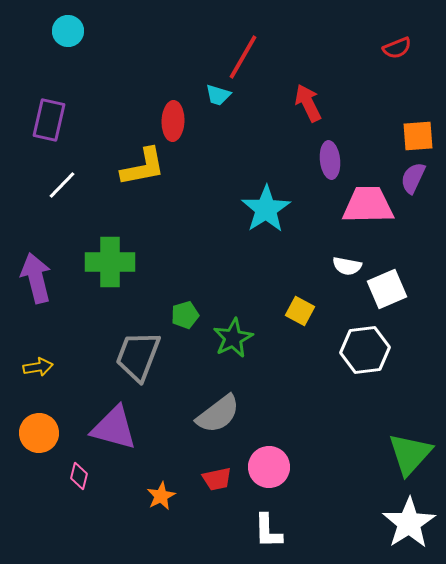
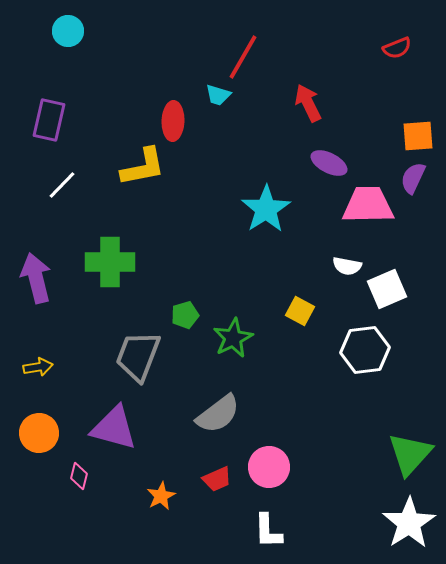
purple ellipse: moved 1 px left, 3 px down; rotated 57 degrees counterclockwise
red trapezoid: rotated 12 degrees counterclockwise
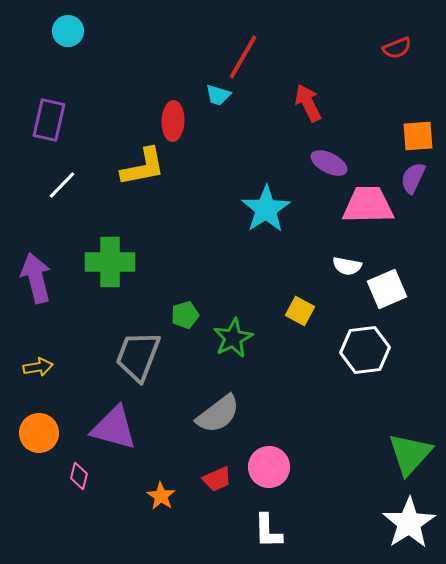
orange star: rotated 12 degrees counterclockwise
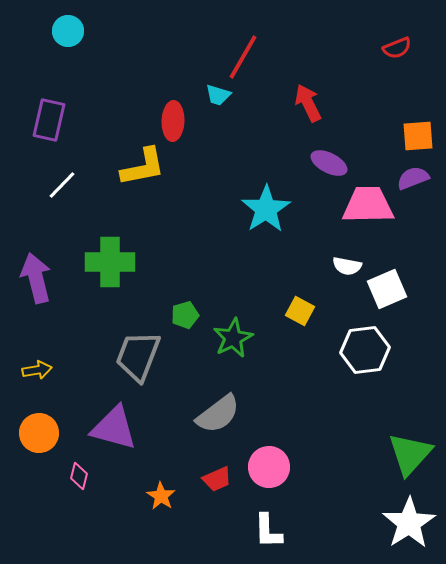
purple semicircle: rotated 44 degrees clockwise
yellow arrow: moved 1 px left, 3 px down
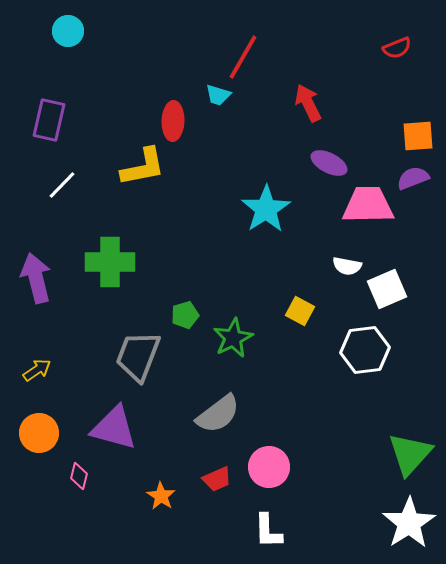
yellow arrow: rotated 24 degrees counterclockwise
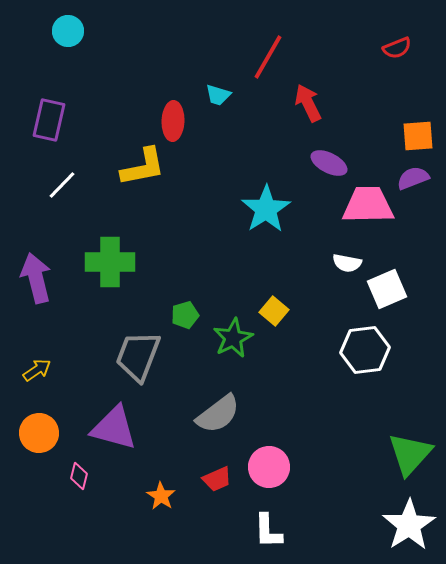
red line: moved 25 px right
white semicircle: moved 3 px up
yellow square: moved 26 px left; rotated 12 degrees clockwise
white star: moved 2 px down
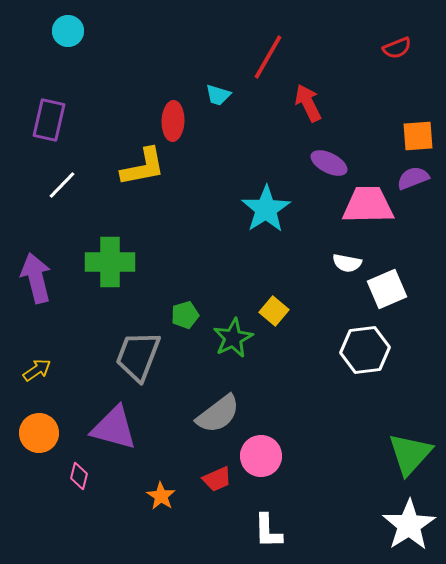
pink circle: moved 8 px left, 11 px up
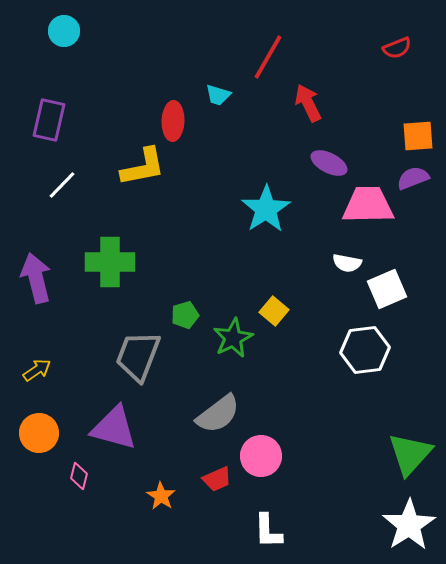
cyan circle: moved 4 px left
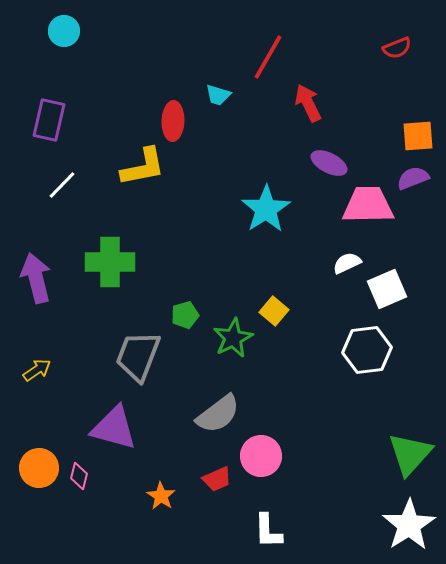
white semicircle: rotated 144 degrees clockwise
white hexagon: moved 2 px right
orange circle: moved 35 px down
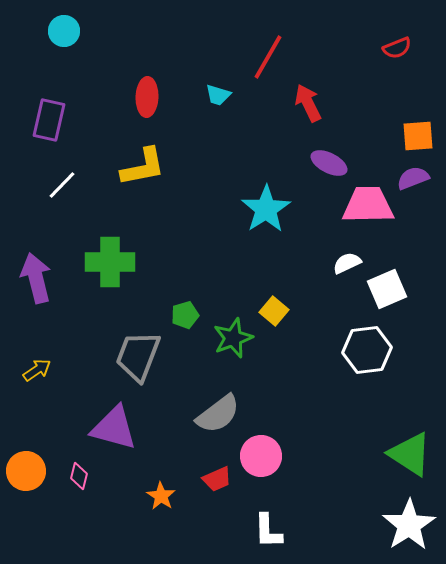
red ellipse: moved 26 px left, 24 px up
green star: rotated 6 degrees clockwise
green triangle: rotated 39 degrees counterclockwise
orange circle: moved 13 px left, 3 px down
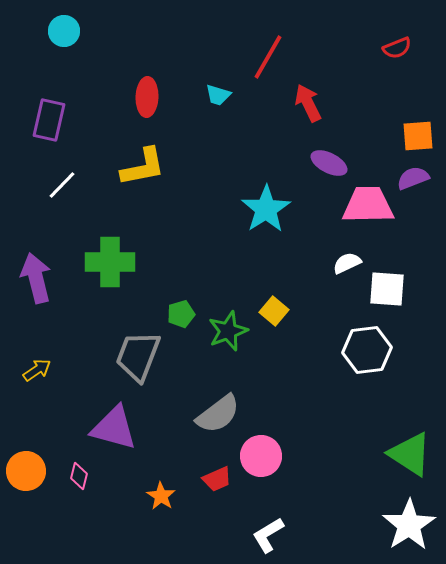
white square: rotated 27 degrees clockwise
green pentagon: moved 4 px left, 1 px up
green star: moved 5 px left, 7 px up
white L-shape: moved 4 px down; rotated 60 degrees clockwise
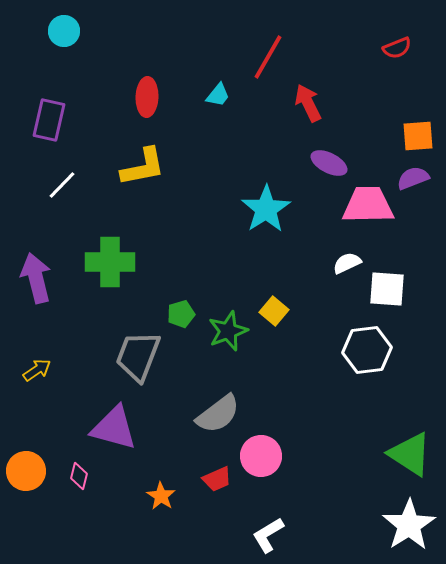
cyan trapezoid: rotated 68 degrees counterclockwise
